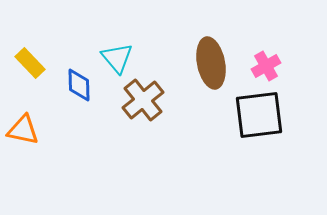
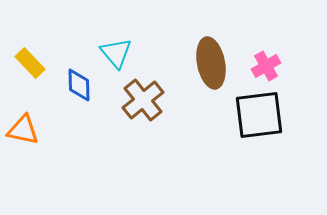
cyan triangle: moved 1 px left, 5 px up
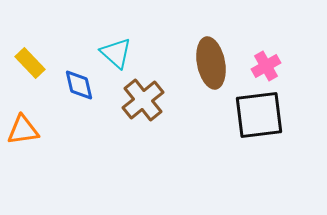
cyan triangle: rotated 8 degrees counterclockwise
blue diamond: rotated 12 degrees counterclockwise
orange triangle: rotated 20 degrees counterclockwise
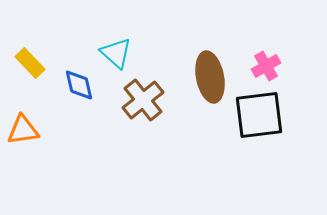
brown ellipse: moved 1 px left, 14 px down
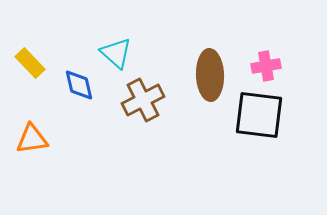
pink cross: rotated 20 degrees clockwise
brown ellipse: moved 2 px up; rotated 9 degrees clockwise
brown cross: rotated 12 degrees clockwise
black square: rotated 14 degrees clockwise
orange triangle: moved 9 px right, 9 px down
